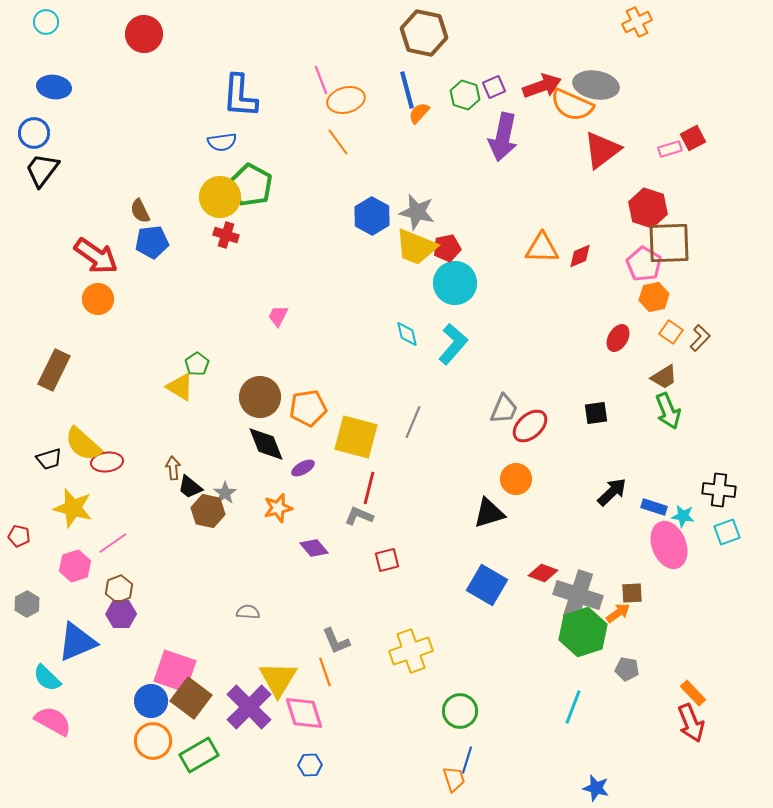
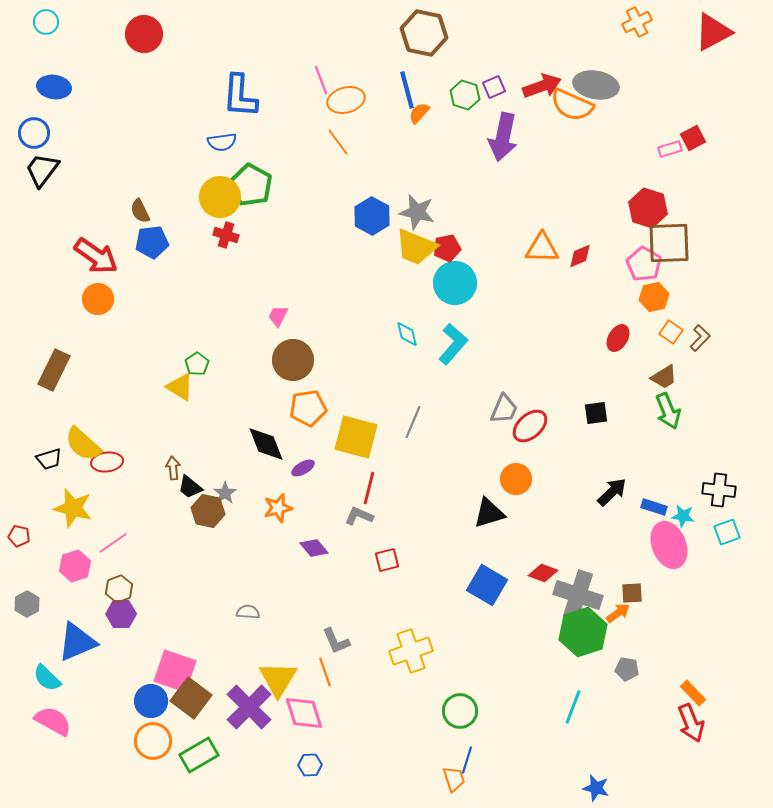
red triangle at (602, 150): moved 111 px right, 118 px up; rotated 9 degrees clockwise
brown circle at (260, 397): moved 33 px right, 37 px up
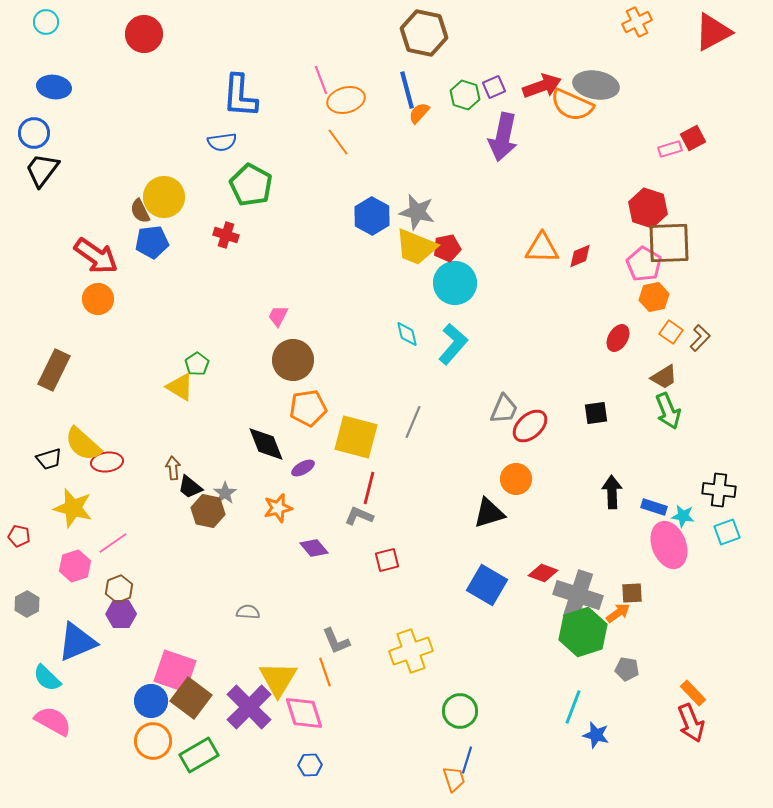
yellow circle at (220, 197): moved 56 px left
black arrow at (612, 492): rotated 48 degrees counterclockwise
blue star at (596, 788): moved 53 px up
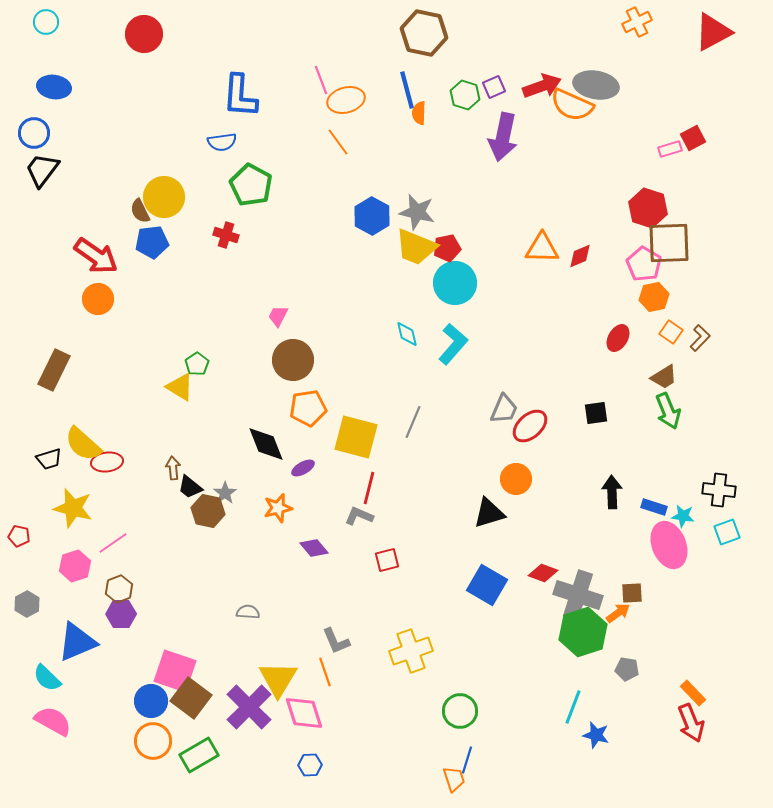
orange semicircle at (419, 113): rotated 40 degrees counterclockwise
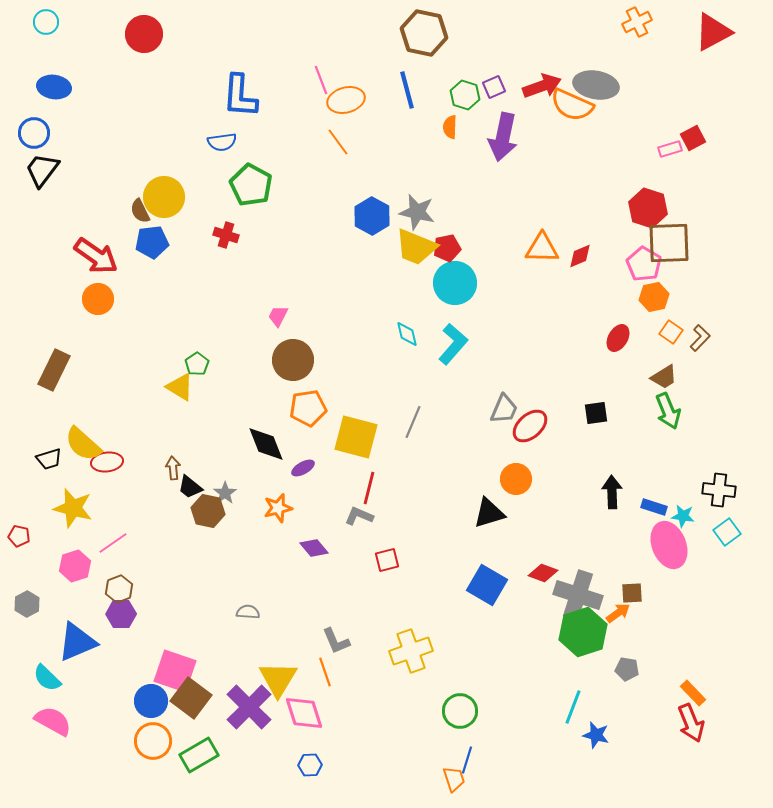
orange semicircle at (419, 113): moved 31 px right, 14 px down
cyan square at (727, 532): rotated 16 degrees counterclockwise
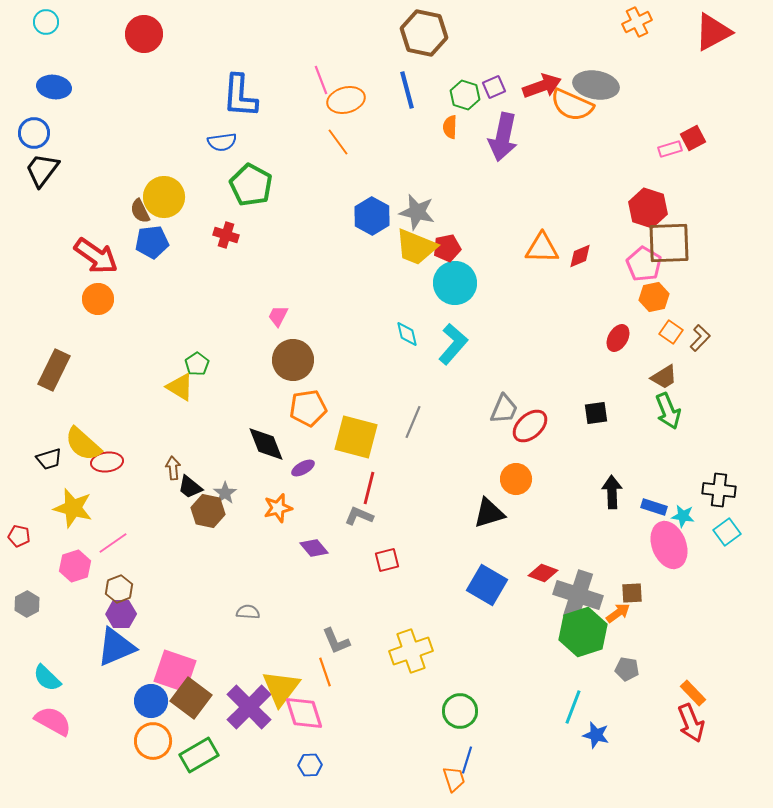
blue triangle at (77, 642): moved 39 px right, 5 px down
yellow triangle at (278, 679): moved 3 px right, 9 px down; rotated 6 degrees clockwise
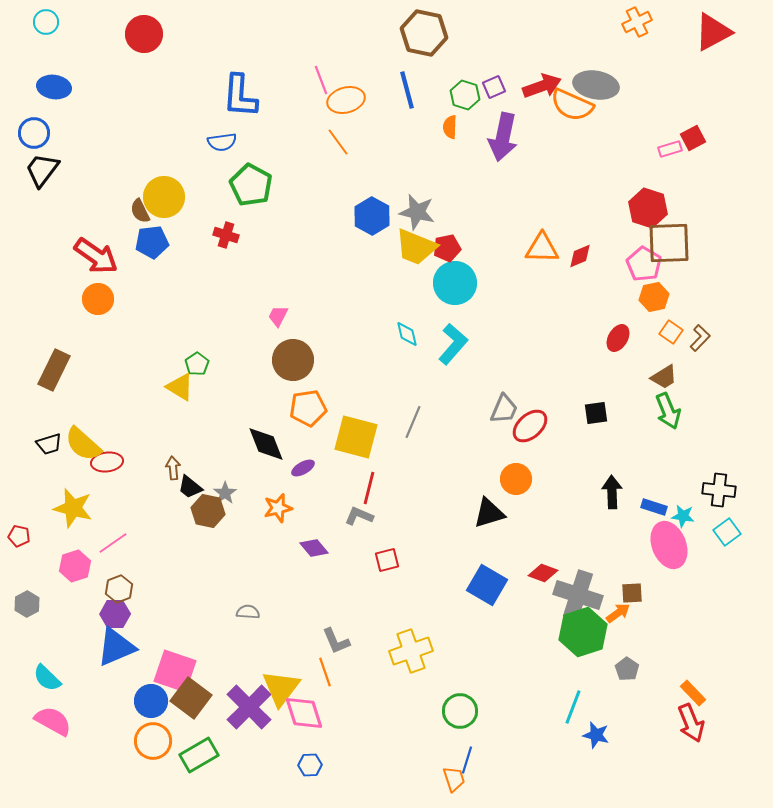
black trapezoid at (49, 459): moved 15 px up
purple hexagon at (121, 614): moved 6 px left
gray pentagon at (627, 669): rotated 25 degrees clockwise
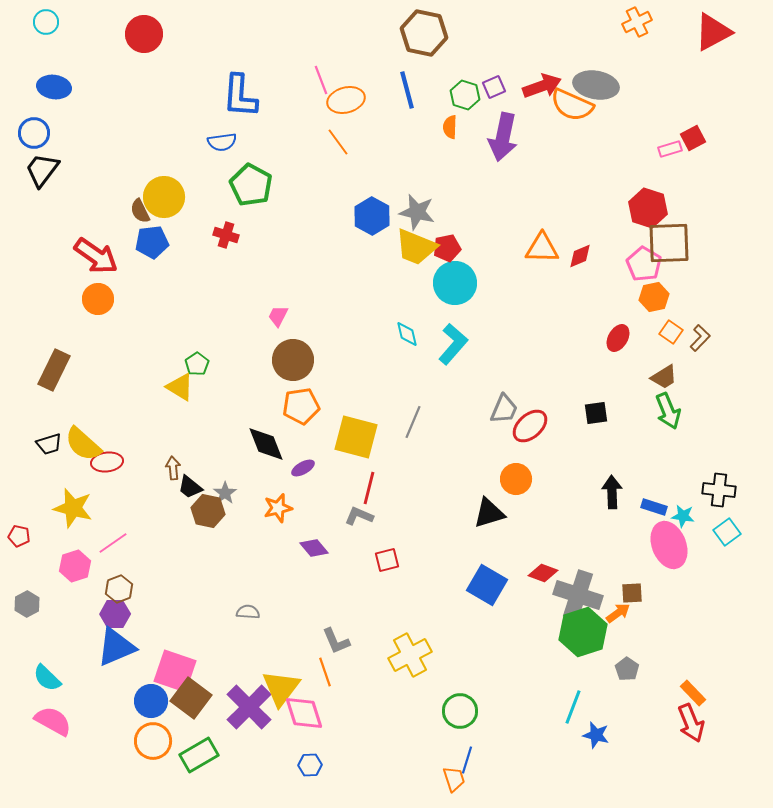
orange pentagon at (308, 408): moved 7 px left, 2 px up
yellow cross at (411, 651): moved 1 px left, 4 px down; rotated 9 degrees counterclockwise
